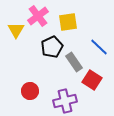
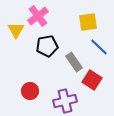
yellow square: moved 20 px right
black pentagon: moved 5 px left, 1 px up; rotated 15 degrees clockwise
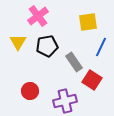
yellow triangle: moved 2 px right, 12 px down
blue line: moved 2 px right; rotated 72 degrees clockwise
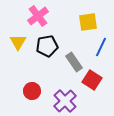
red circle: moved 2 px right
purple cross: rotated 30 degrees counterclockwise
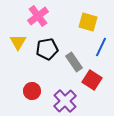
yellow square: rotated 24 degrees clockwise
black pentagon: moved 3 px down
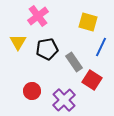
purple cross: moved 1 px left, 1 px up
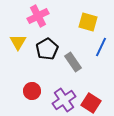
pink cross: rotated 10 degrees clockwise
black pentagon: rotated 20 degrees counterclockwise
gray rectangle: moved 1 px left
red square: moved 1 px left, 23 px down
purple cross: rotated 10 degrees clockwise
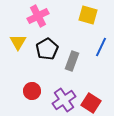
yellow square: moved 7 px up
gray rectangle: moved 1 px left, 1 px up; rotated 54 degrees clockwise
